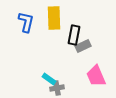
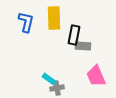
gray rectangle: rotated 28 degrees clockwise
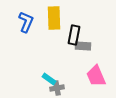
blue L-shape: rotated 10 degrees clockwise
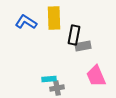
blue L-shape: rotated 80 degrees counterclockwise
gray rectangle: rotated 14 degrees counterclockwise
cyan rectangle: rotated 40 degrees counterclockwise
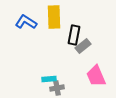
yellow rectangle: moved 1 px up
gray rectangle: rotated 28 degrees counterclockwise
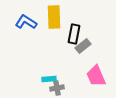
black rectangle: moved 1 px up
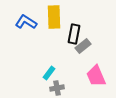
cyan rectangle: moved 6 px up; rotated 48 degrees counterclockwise
